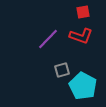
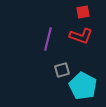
purple line: rotated 30 degrees counterclockwise
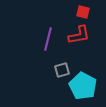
red square: rotated 24 degrees clockwise
red L-shape: moved 2 px left, 1 px up; rotated 30 degrees counterclockwise
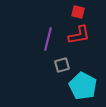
red square: moved 5 px left
gray square: moved 5 px up
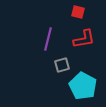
red L-shape: moved 5 px right, 4 px down
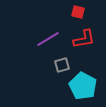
purple line: rotated 45 degrees clockwise
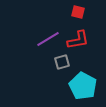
red L-shape: moved 6 px left, 1 px down
gray square: moved 3 px up
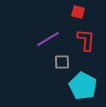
red L-shape: moved 8 px right; rotated 75 degrees counterclockwise
gray square: rotated 14 degrees clockwise
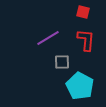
red square: moved 5 px right
purple line: moved 1 px up
cyan pentagon: moved 3 px left
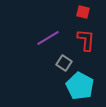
gray square: moved 2 px right, 1 px down; rotated 35 degrees clockwise
